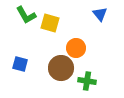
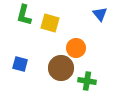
green L-shape: moved 2 px left; rotated 45 degrees clockwise
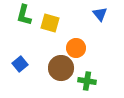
blue square: rotated 35 degrees clockwise
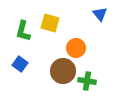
green L-shape: moved 1 px left, 16 px down
blue square: rotated 14 degrees counterclockwise
brown circle: moved 2 px right, 3 px down
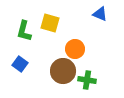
blue triangle: rotated 28 degrees counterclockwise
green L-shape: moved 1 px right
orange circle: moved 1 px left, 1 px down
green cross: moved 1 px up
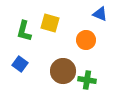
orange circle: moved 11 px right, 9 px up
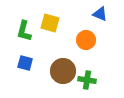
blue square: moved 5 px right, 1 px up; rotated 21 degrees counterclockwise
